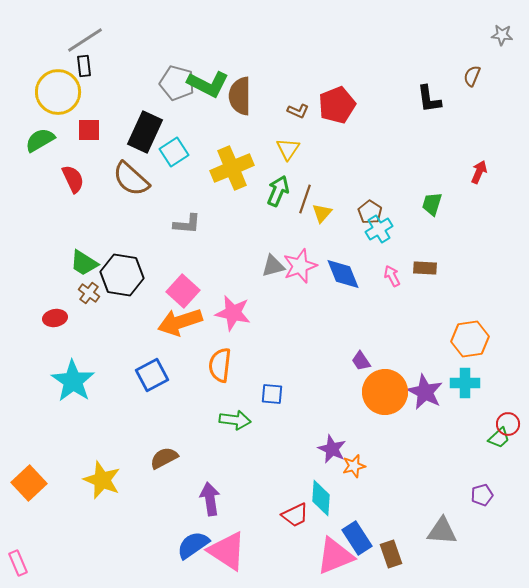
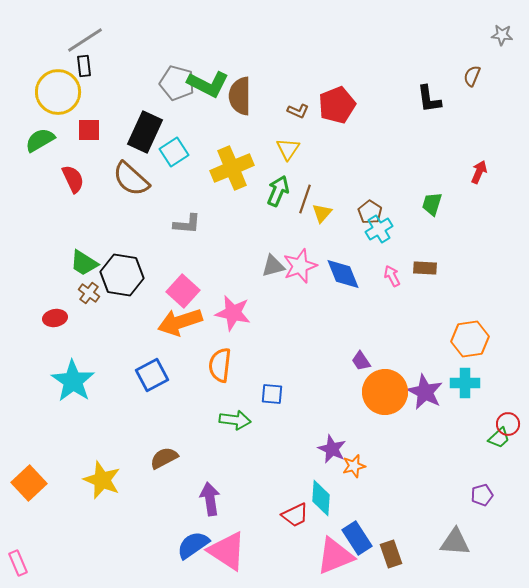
gray triangle at (442, 531): moved 13 px right, 11 px down
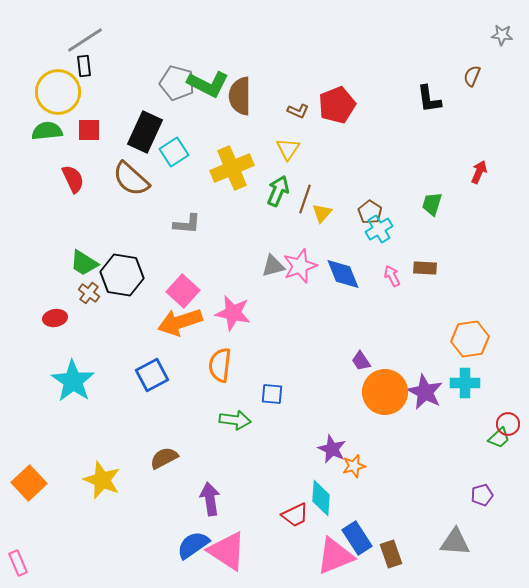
green semicircle at (40, 140): moved 7 px right, 9 px up; rotated 24 degrees clockwise
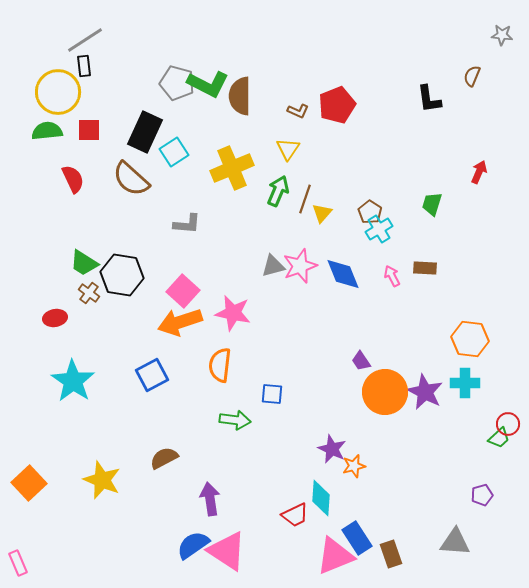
orange hexagon at (470, 339): rotated 15 degrees clockwise
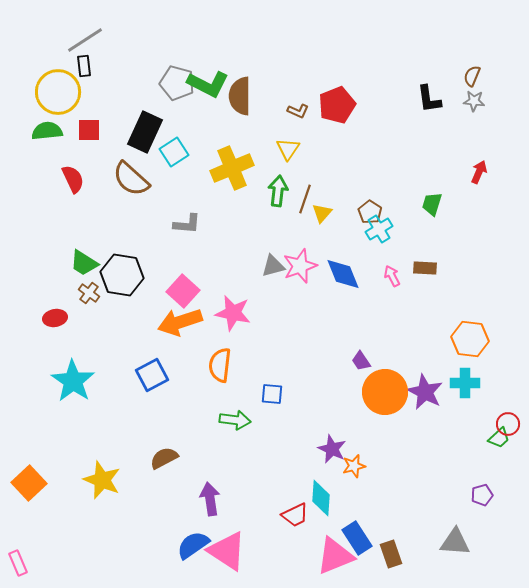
gray star at (502, 35): moved 28 px left, 66 px down
green arrow at (278, 191): rotated 16 degrees counterclockwise
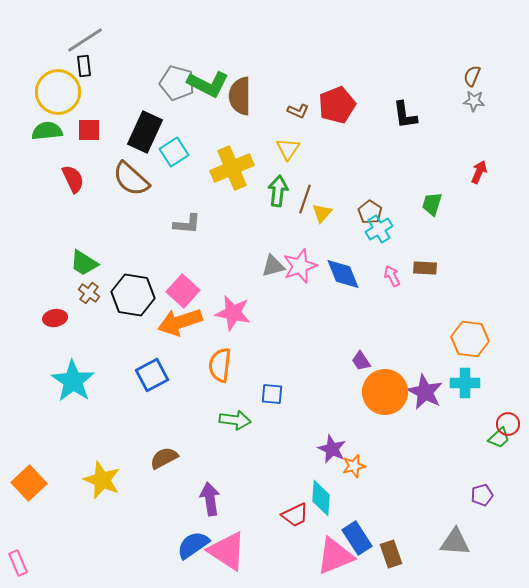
black L-shape at (429, 99): moved 24 px left, 16 px down
black hexagon at (122, 275): moved 11 px right, 20 px down
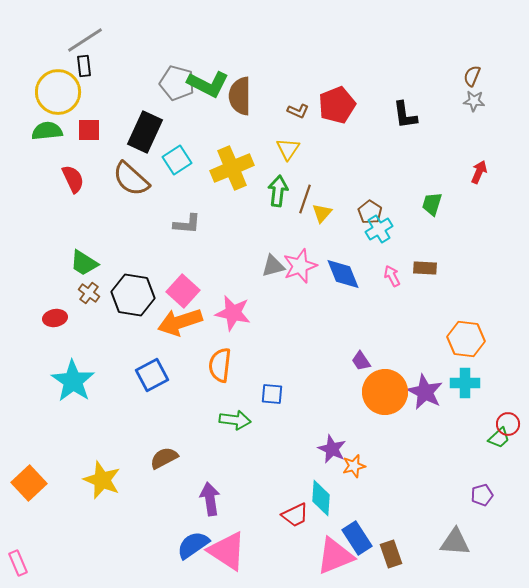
cyan square at (174, 152): moved 3 px right, 8 px down
orange hexagon at (470, 339): moved 4 px left
